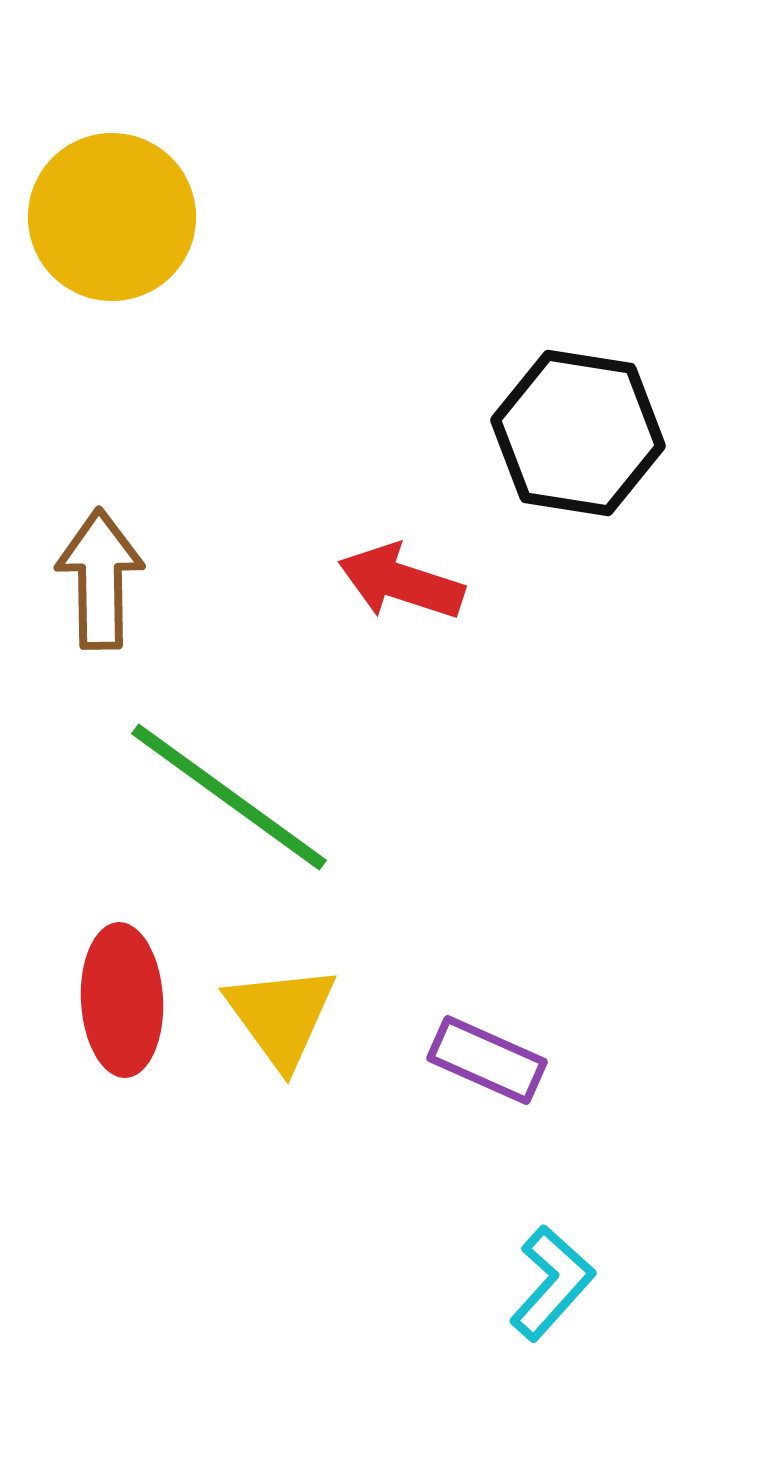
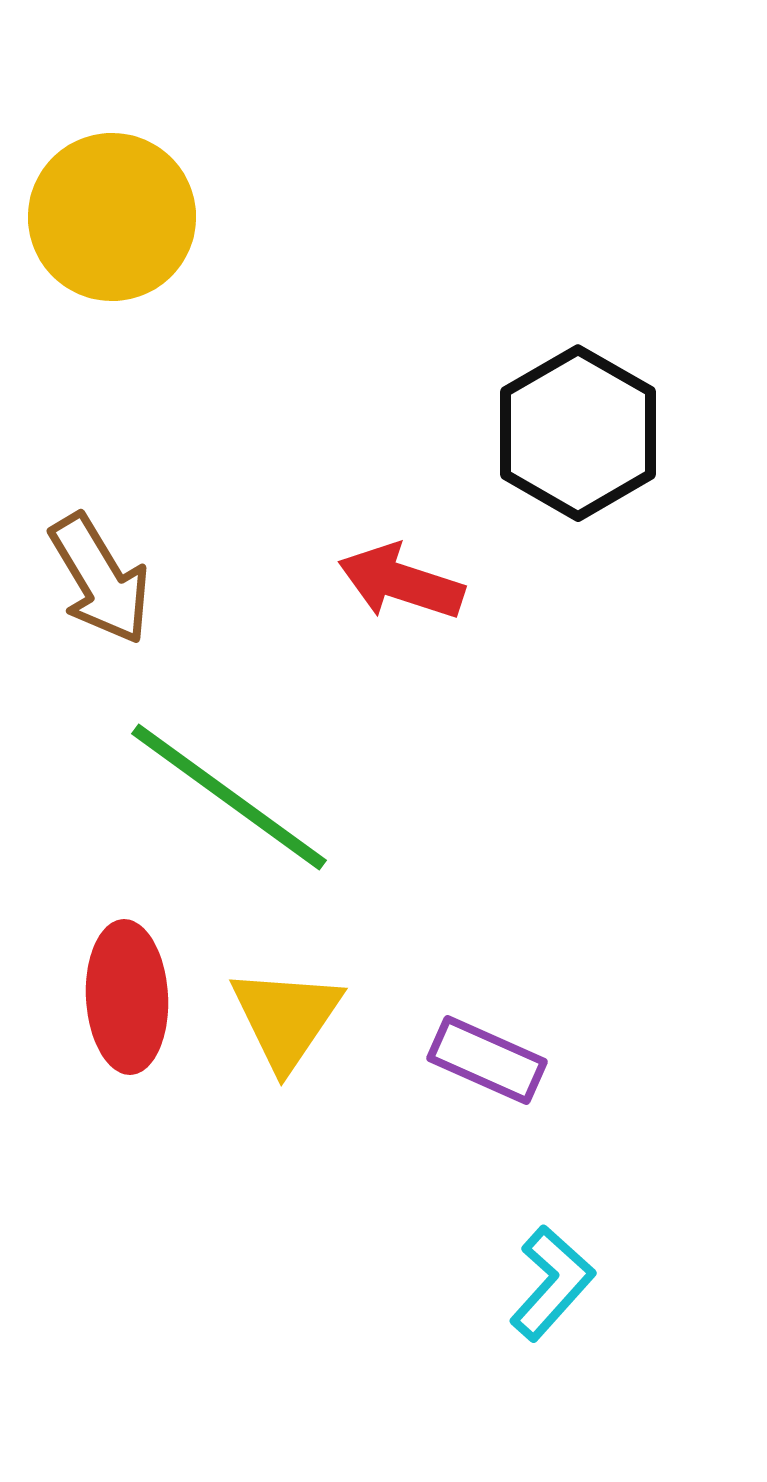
black hexagon: rotated 21 degrees clockwise
brown arrow: rotated 150 degrees clockwise
red ellipse: moved 5 px right, 3 px up
yellow triangle: moved 5 px right, 2 px down; rotated 10 degrees clockwise
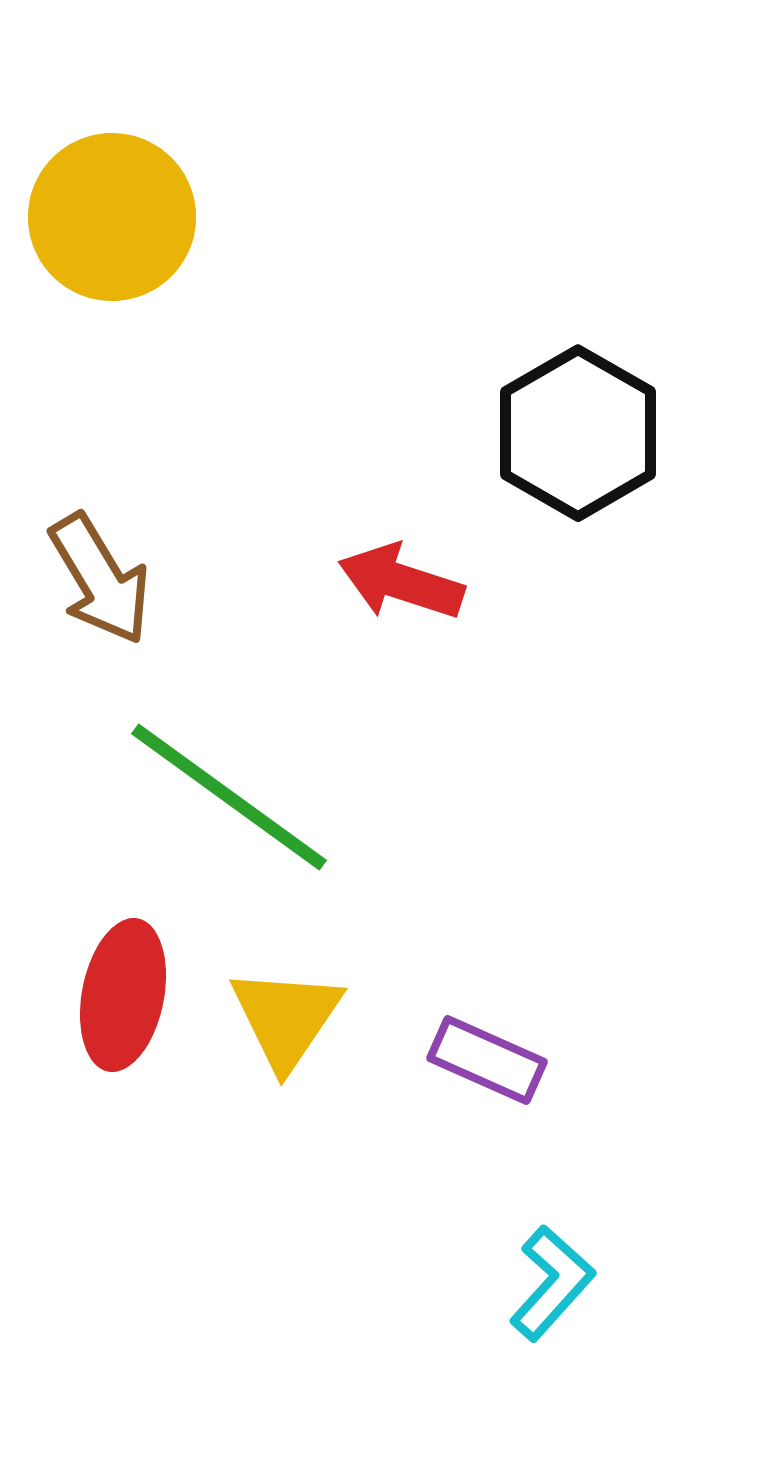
red ellipse: moved 4 px left, 2 px up; rotated 14 degrees clockwise
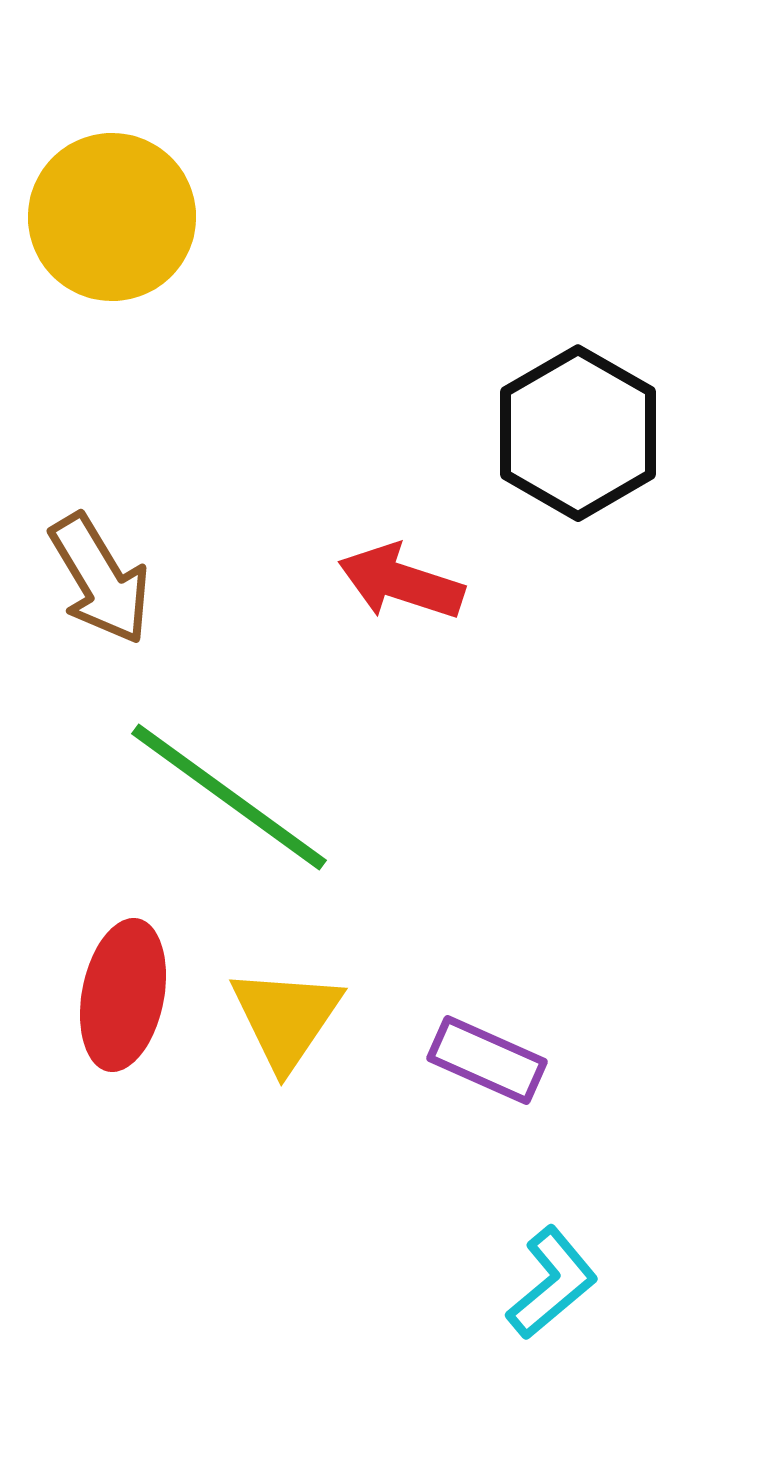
cyan L-shape: rotated 8 degrees clockwise
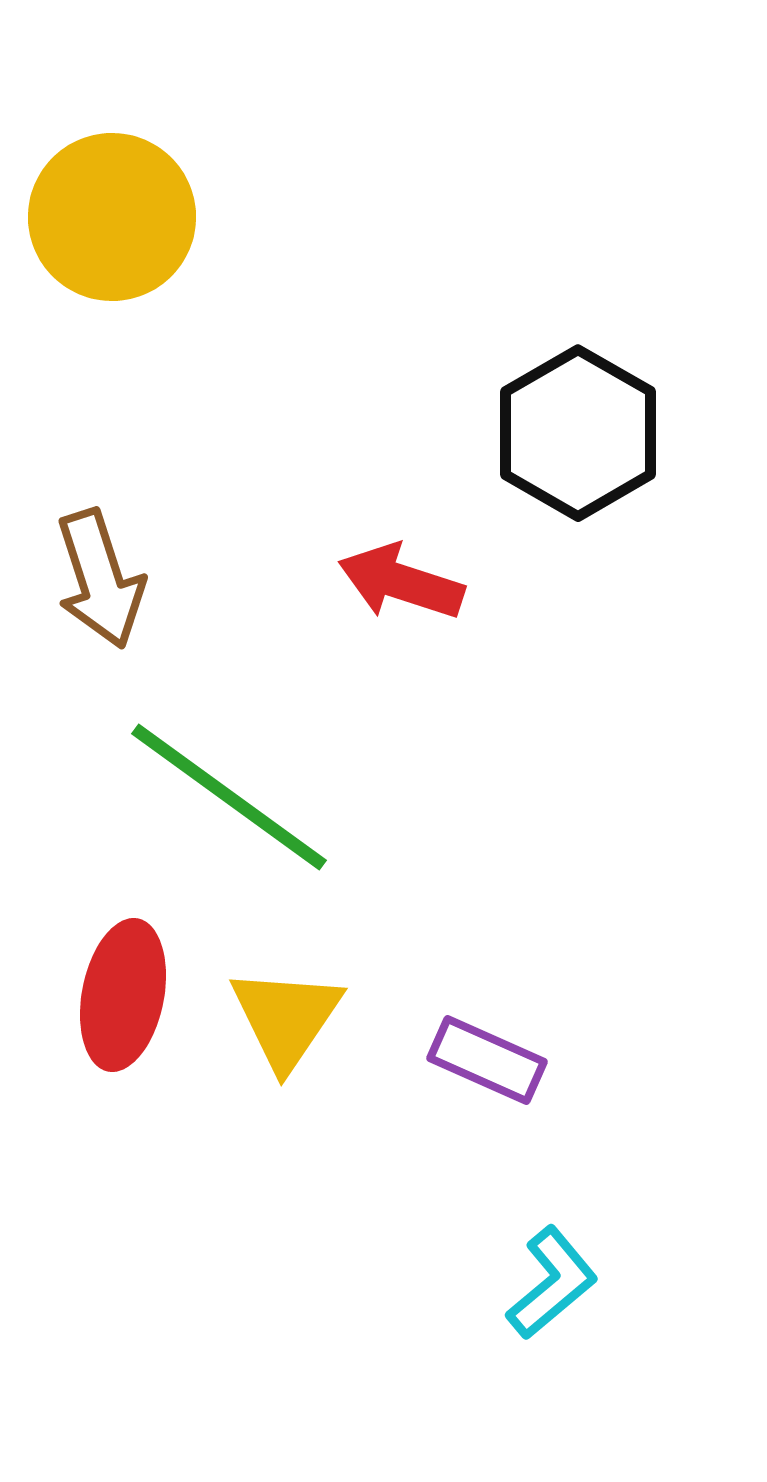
brown arrow: rotated 13 degrees clockwise
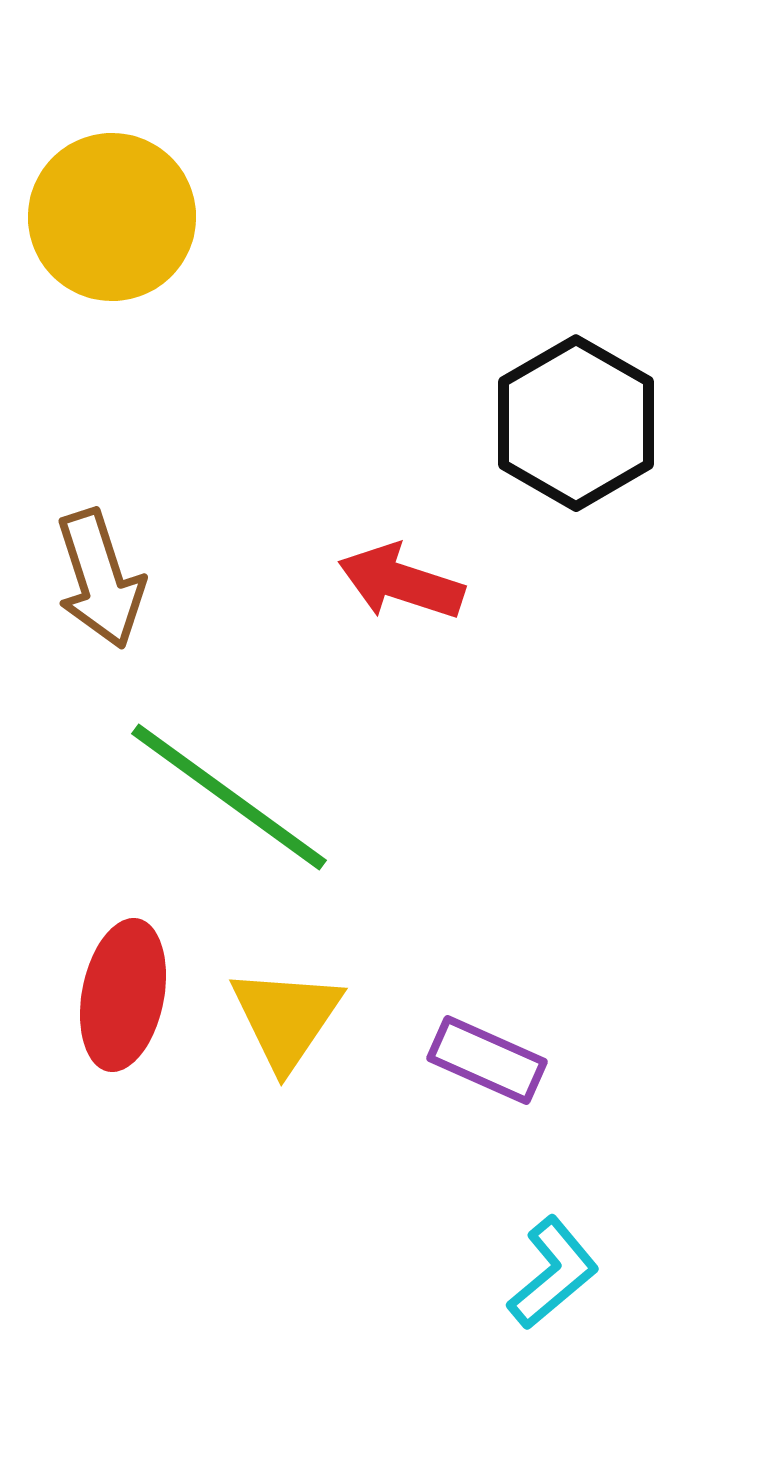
black hexagon: moved 2 px left, 10 px up
cyan L-shape: moved 1 px right, 10 px up
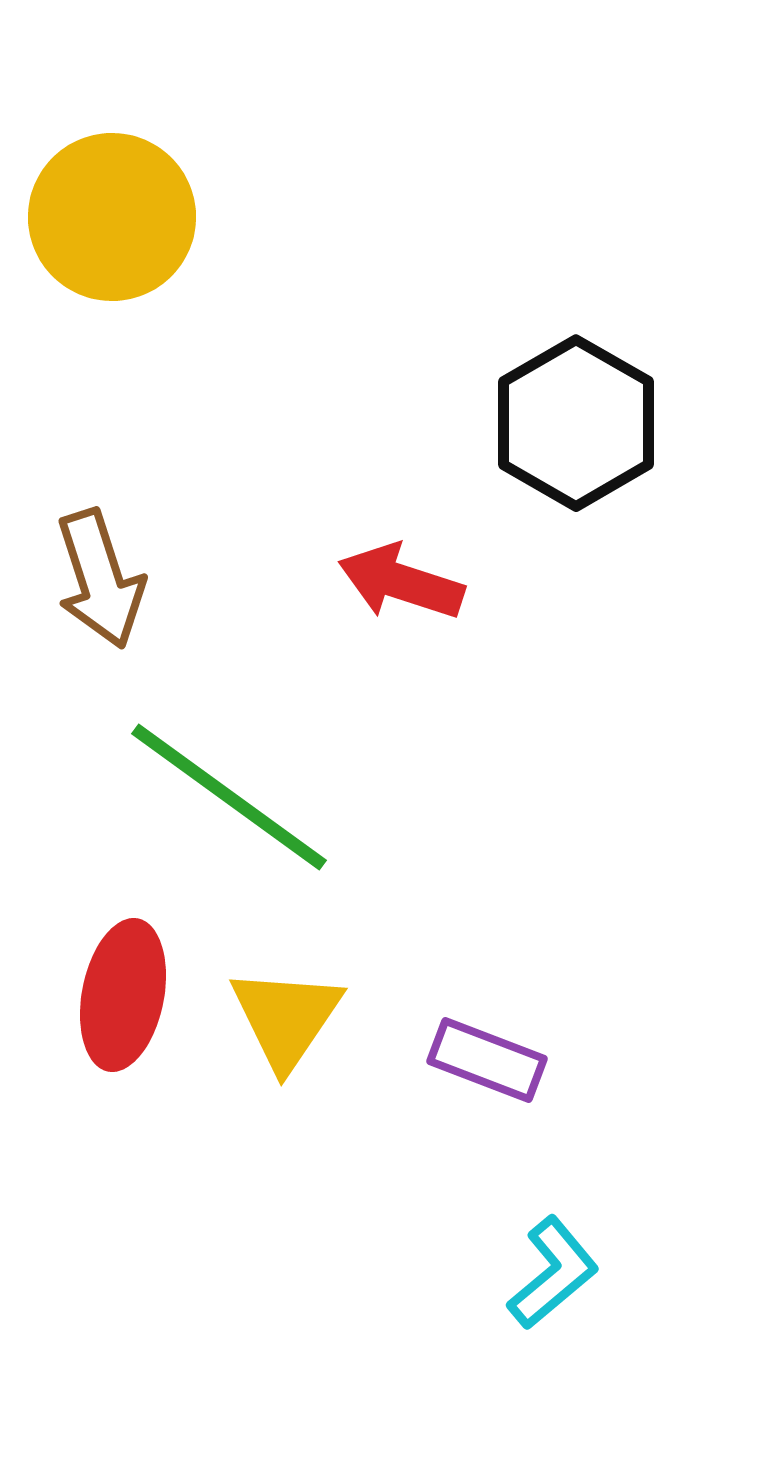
purple rectangle: rotated 3 degrees counterclockwise
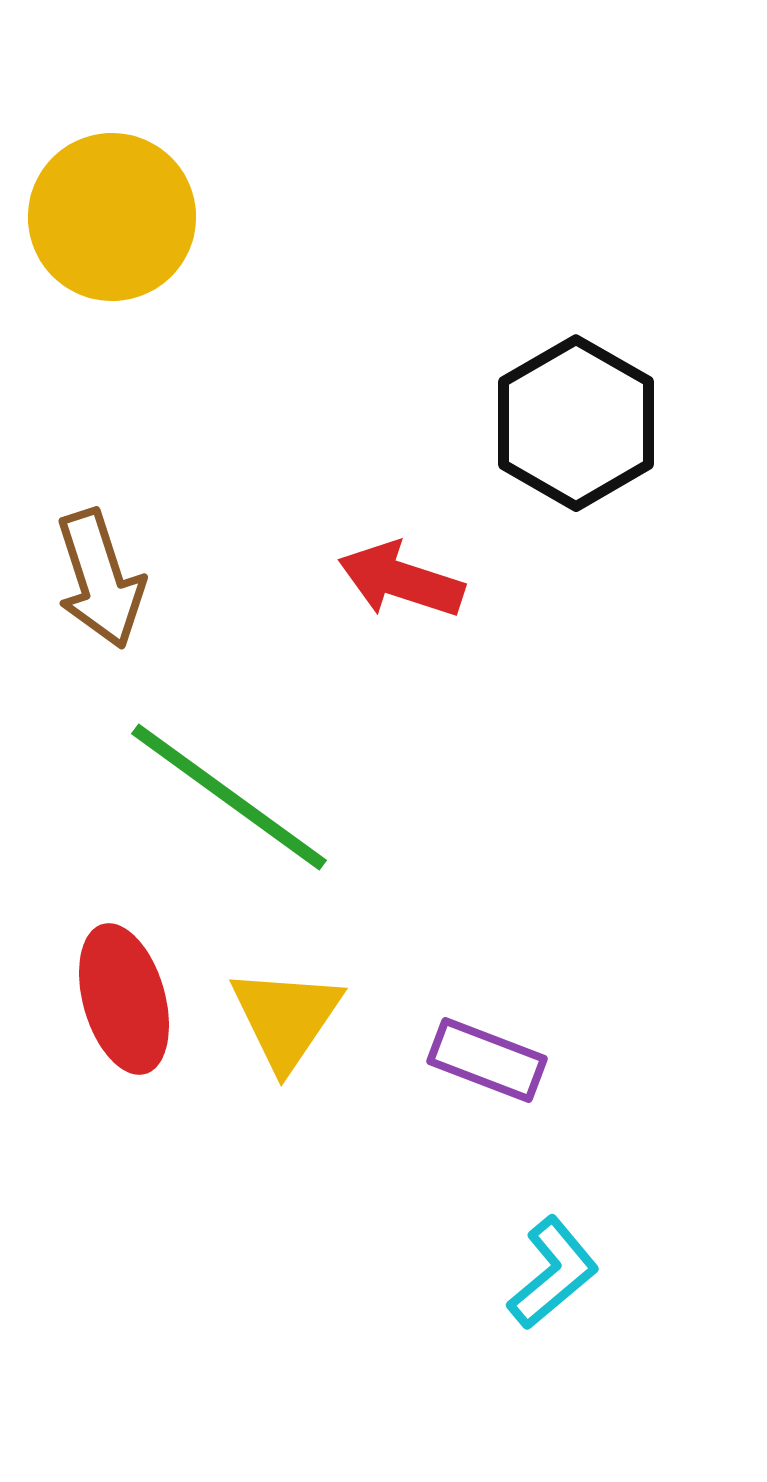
red arrow: moved 2 px up
red ellipse: moved 1 px right, 4 px down; rotated 27 degrees counterclockwise
